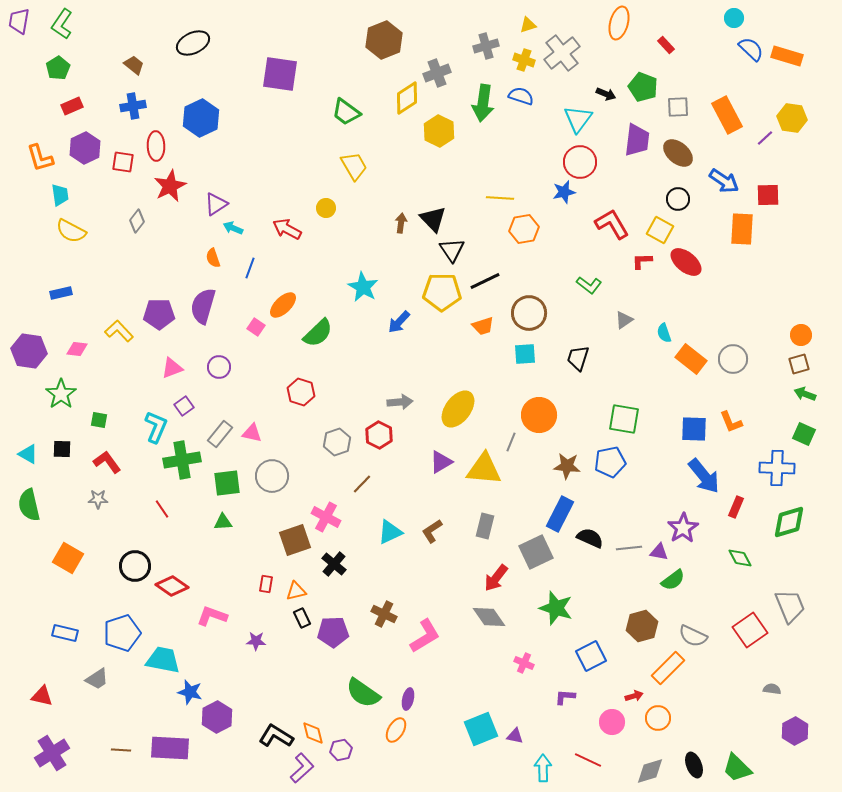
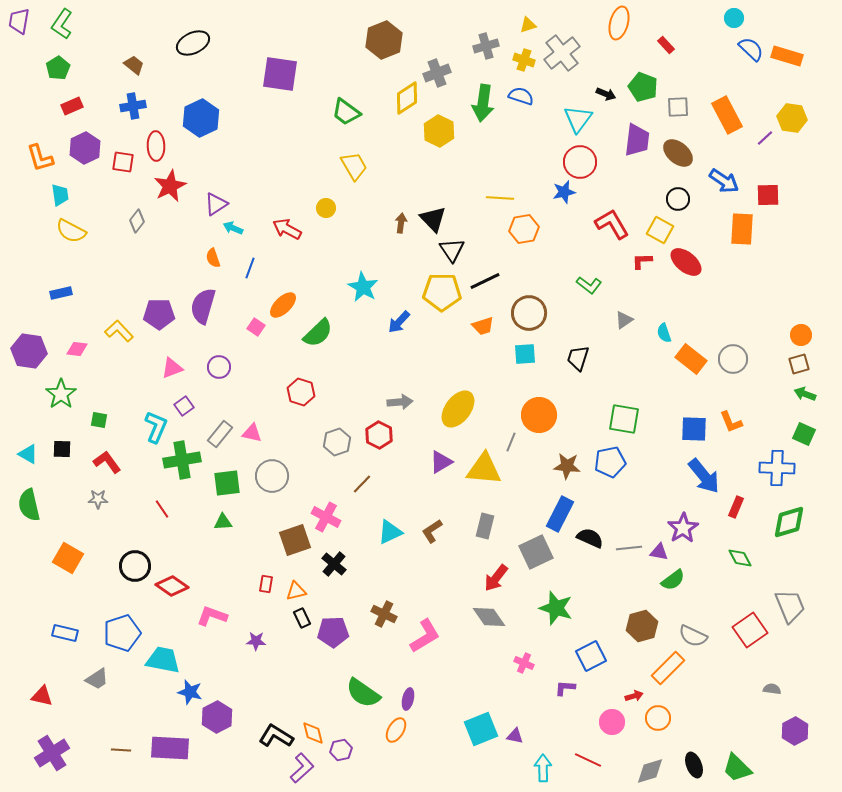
purple L-shape at (565, 697): moved 9 px up
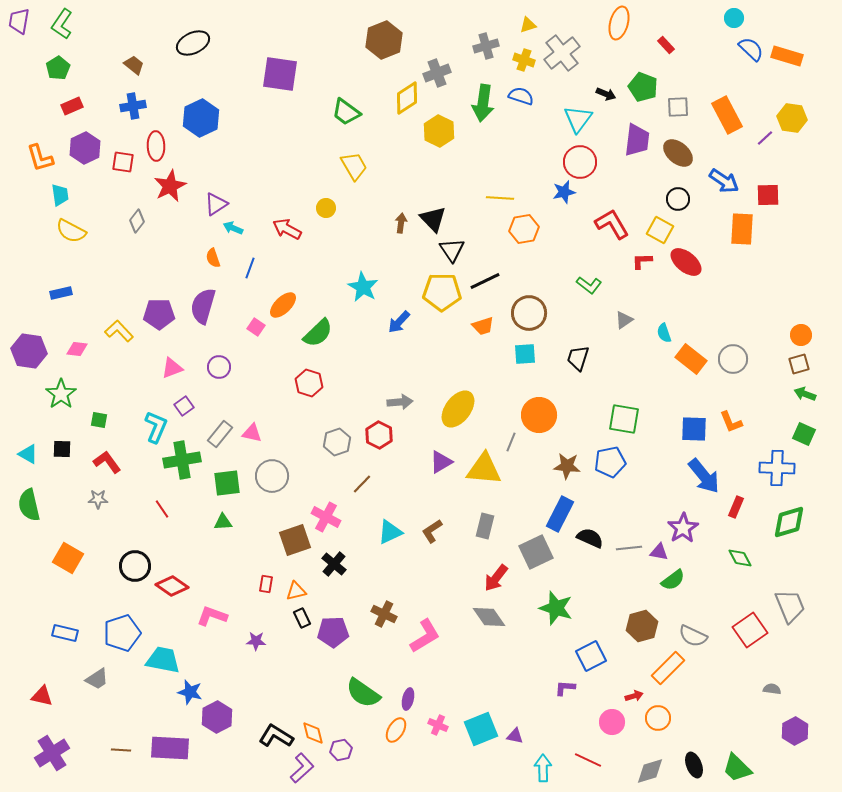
red hexagon at (301, 392): moved 8 px right, 9 px up
pink cross at (524, 663): moved 86 px left, 62 px down
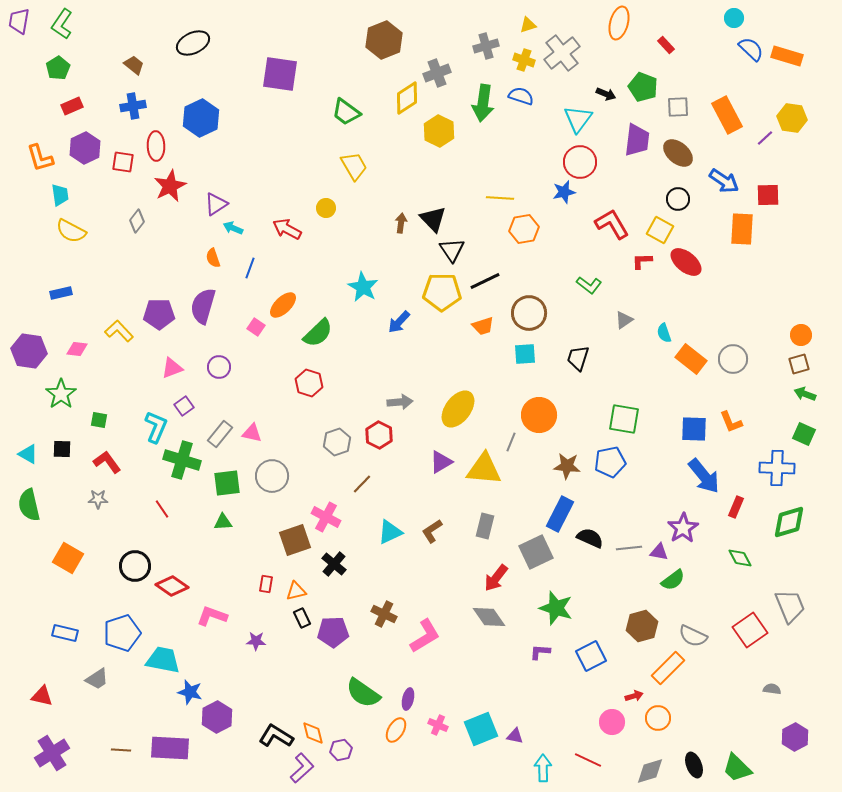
green cross at (182, 460): rotated 27 degrees clockwise
purple L-shape at (565, 688): moved 25 px left, 36 px up
purple hexagon at (795, 731): moved 6 px down
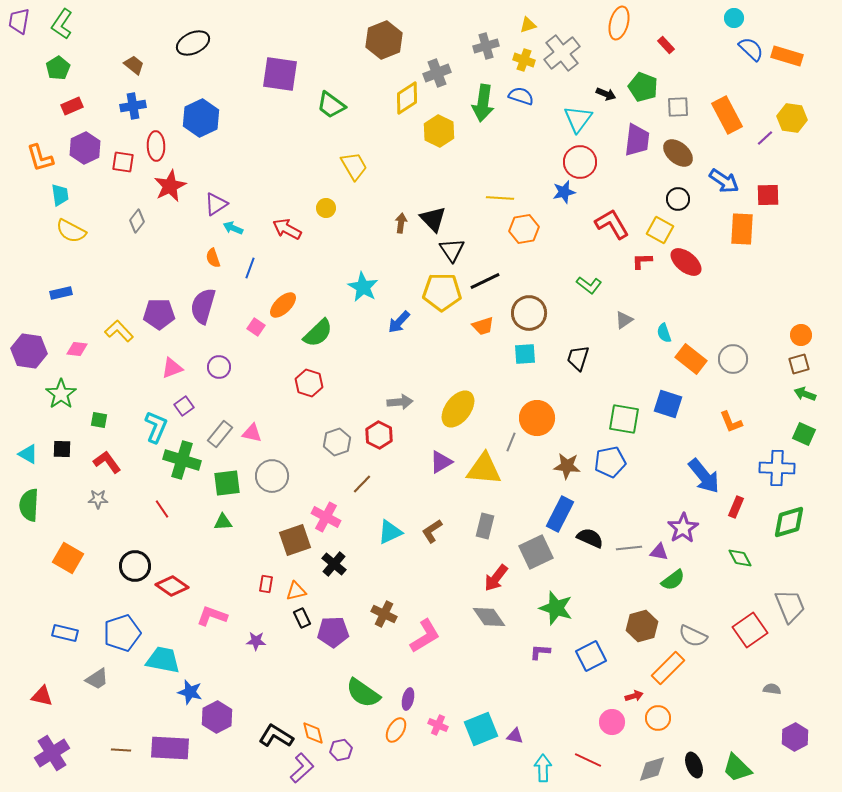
green trapezoid at (346, 112): moved 15 px left, 7 px up
orange circle at (539, 415): moved 2 px left, 3 px down
blue square at (694, 429): moved 26 px left, 25 px up; rotated 16 degrees clockwise
green semicircle at (29, 505): rotated 16 degrees clockwise
gray diamond at (650, 771): moved 2 px right, 2 px up
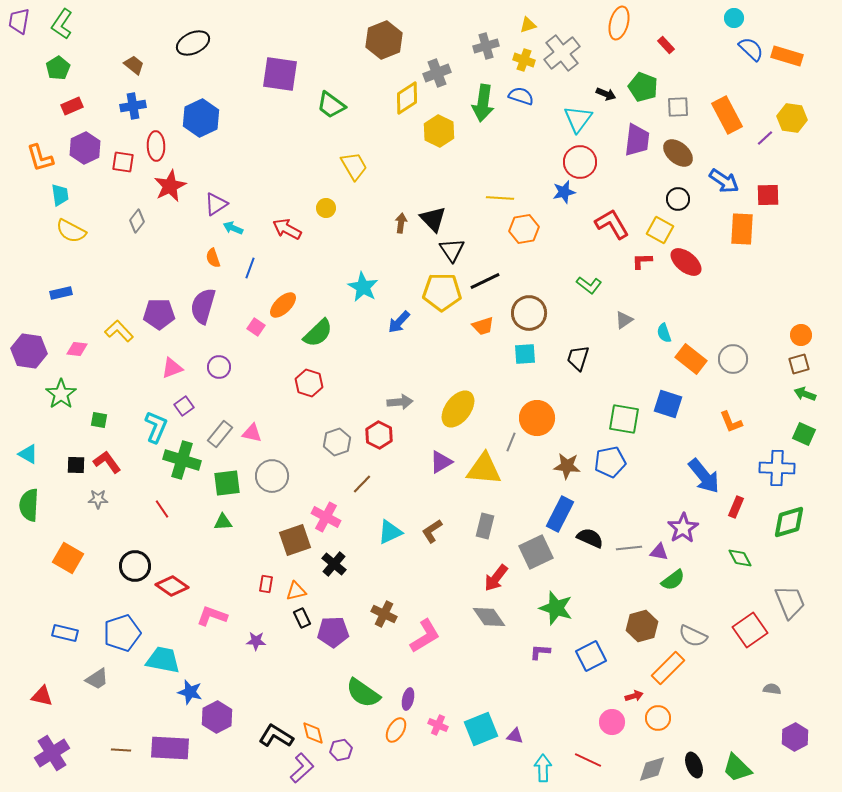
black square at (62, 449): moved 14 px right, 16 px down
gray trapezoid at (790, 606): moved 4 px up
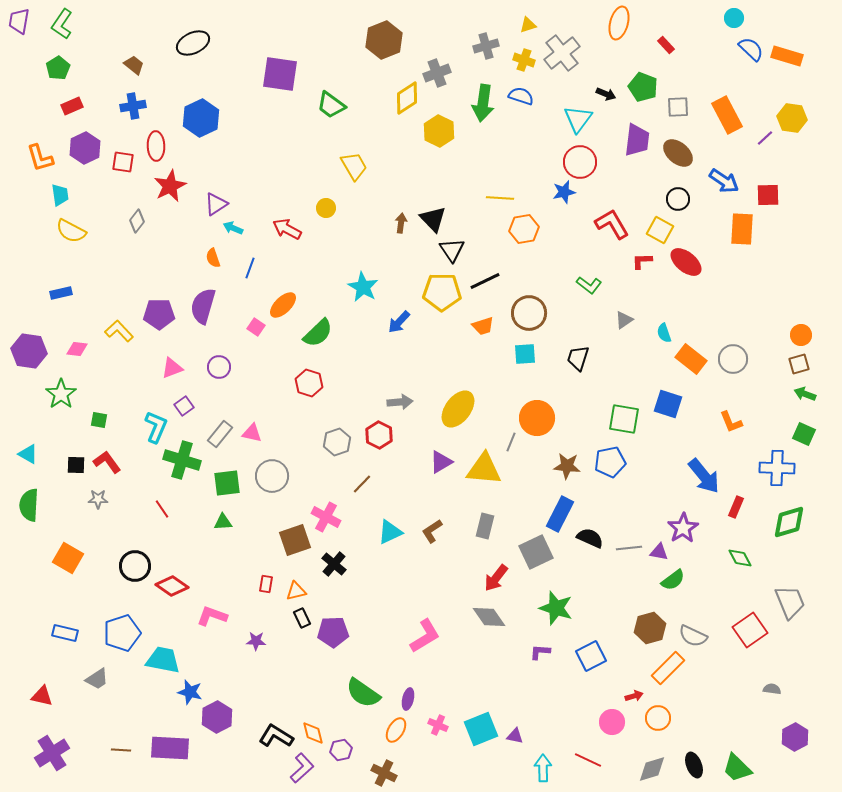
brown cross at (384, 614): moved 159 px down
brown hexagon at (642, 626): moved 8 px right, 2 px down
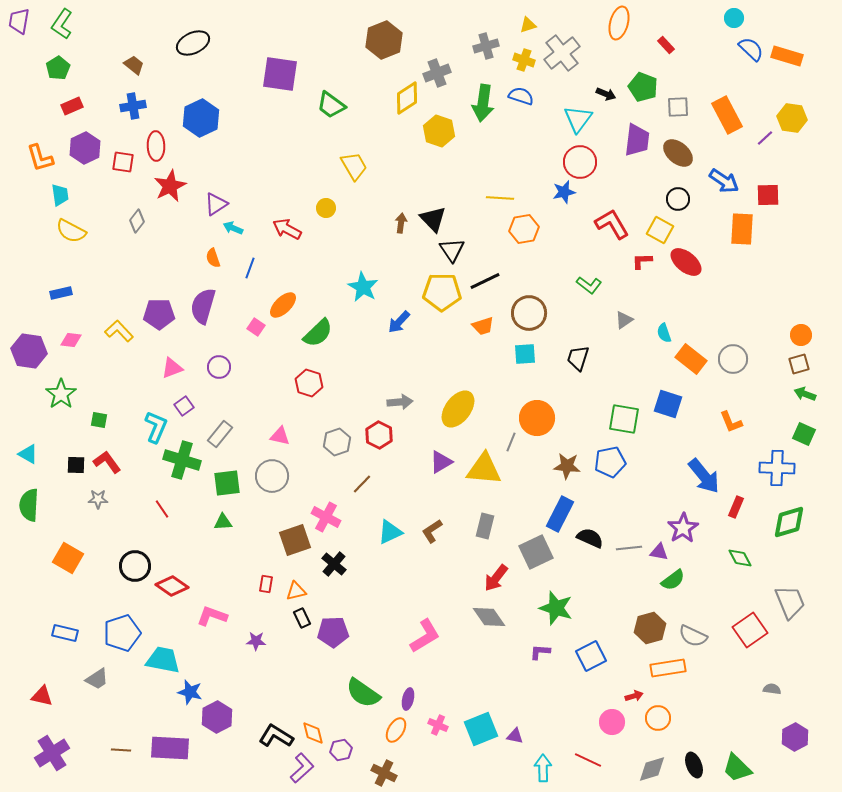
yellow hexagon at (439, 131): rotated 8 degrees counterclockwise
pink diamond at (77, 349): moved 6 px left, 9 px up
pink triangle at (252, 433): moved 28 px right, 3 px down
orange rectangle at (668, 668): rotated 36 degrees clockwise
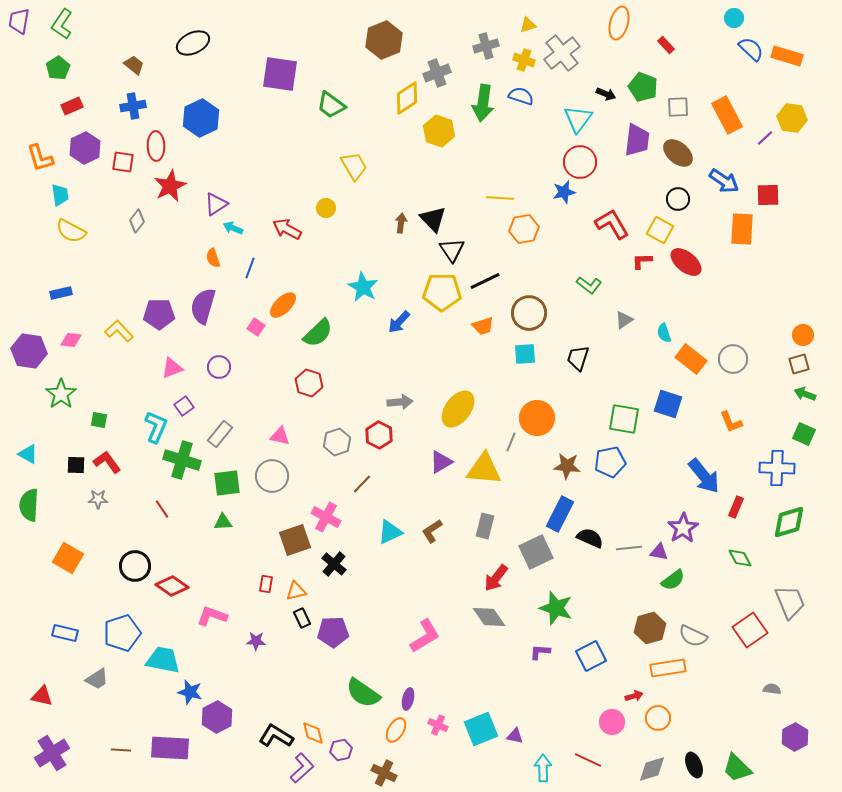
orange circle at (801, 335): moved 2 px right
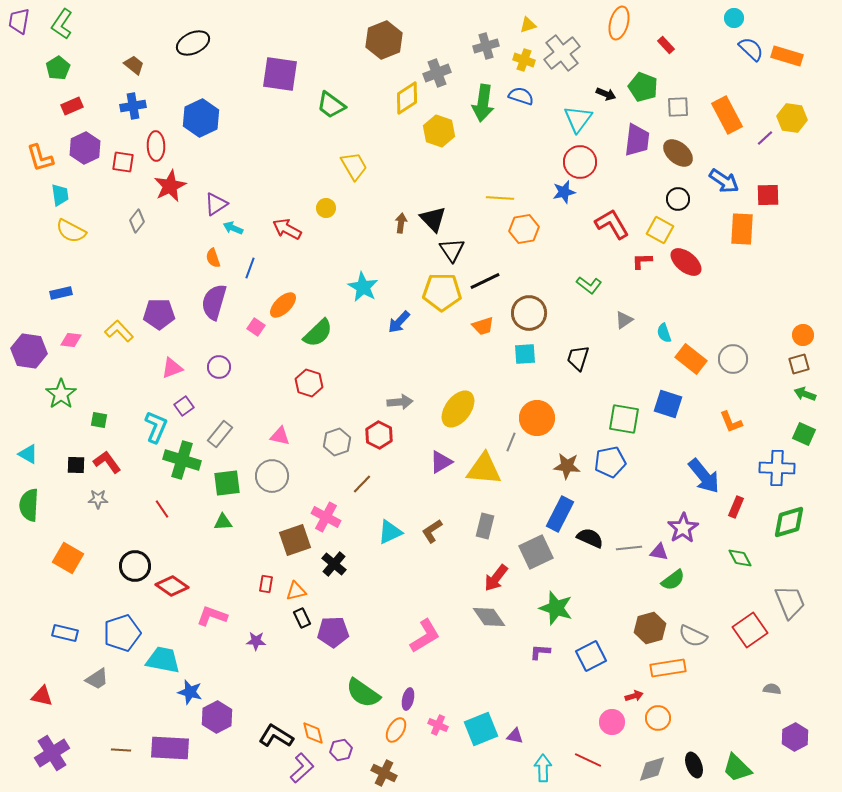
purple semicircle at (203, 306): moved 11 px right, 4 px up
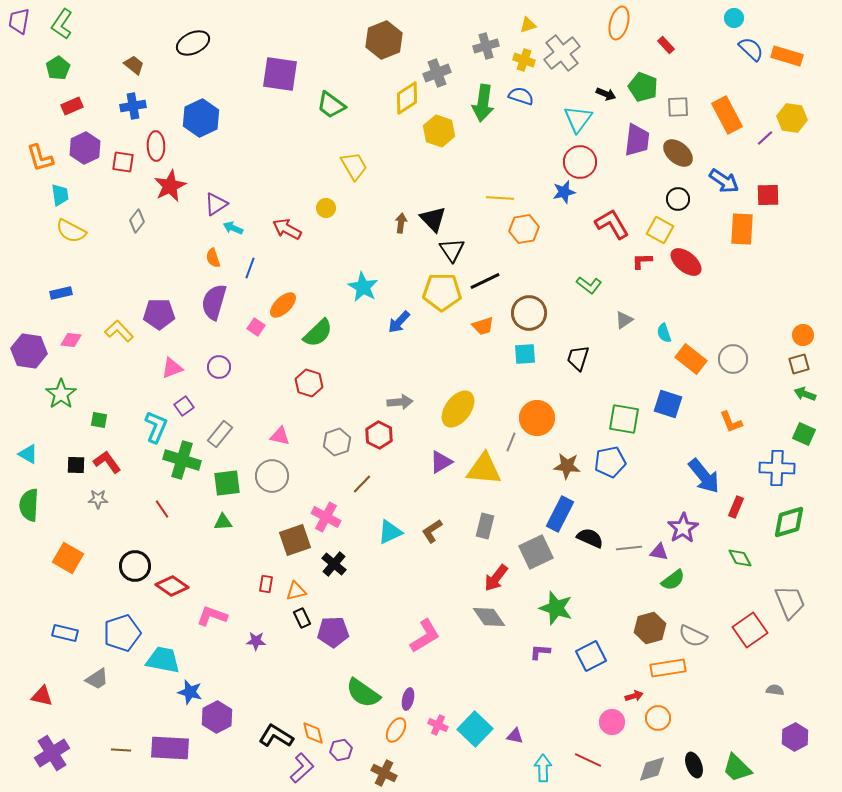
gray semicircle at (772, 689): moved 3 px right, 1 px down
cyan square at (481, 729): moved 6 px left; rotated 24 degrees counterclockwise
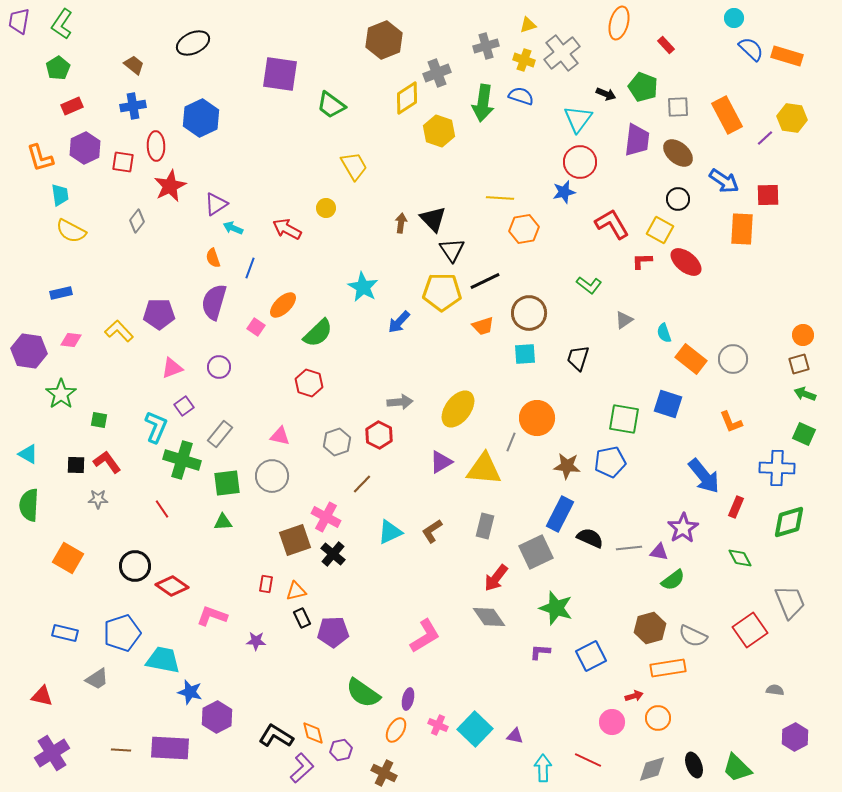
black cross at (334, 564): moved 1 px left, 10 px up
